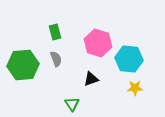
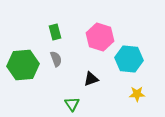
pink hexagon: moved 2 px right, 6 px up
yellow star: moved 2 px right, 6 px down
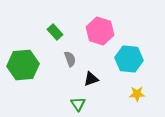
green rectangle: rotated 28 degrees counterclockwise
pink hexagon: moved 6 px up
gray semicircle: moved 14 px right
green triangle: moved 6 px right
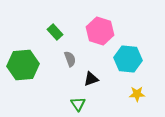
cyan hexagon: moved 1 px left
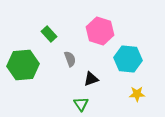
green rectangle: moved 6 px left, 2 px down
green triangle: moved 3 px right
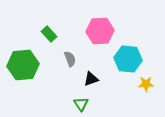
pink hexagon: rotated 20 degrees counterclockwise
yellow star: moved 9 px right, 10 px up
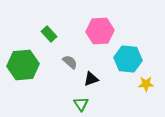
gray semicircle: moved 3 px down; rotated 28 degrees counterclockwise
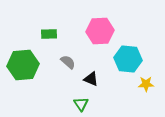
green rectangle: rotated 49 degrees counterclockwise
gray semicircle: moved 2 px left
black triangle: rotated 42 degrees clockwise
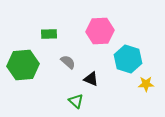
cyan hexagon: rotated 12 degrees clockwise
green triangle: moved 5 px left, 3 px up; rotated 14 degrees counterclockwise
